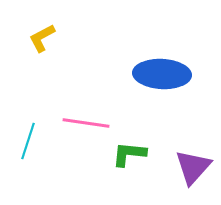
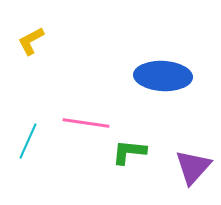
yellow L-shape: moved 11 px left, 3 px down
blue ellipse: moved 1 px right, 2 px down
cyan line: rotated 6 degrees clockwise
green L-shape: moved 2 px up
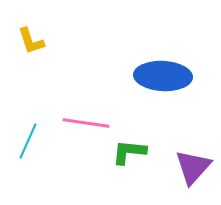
yellow L-shape: rotated 80 degrees counterclockwise
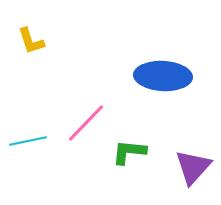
pink line: rotated 54 degrees counterclockwise
cyan line: rotated 54 degrees clockwise
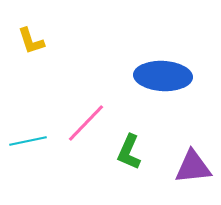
green L-shape: rotated 72 degrees counterclockwise
purple triangle: rotated 42 degrees clockwise
